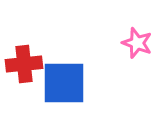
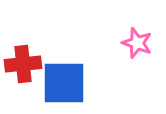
red cross: moved 1 px left
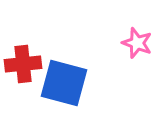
blue square: rotated 15 degrees clockwise
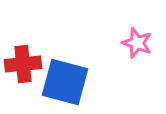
blue square: moved 1 px right, 1 px up
